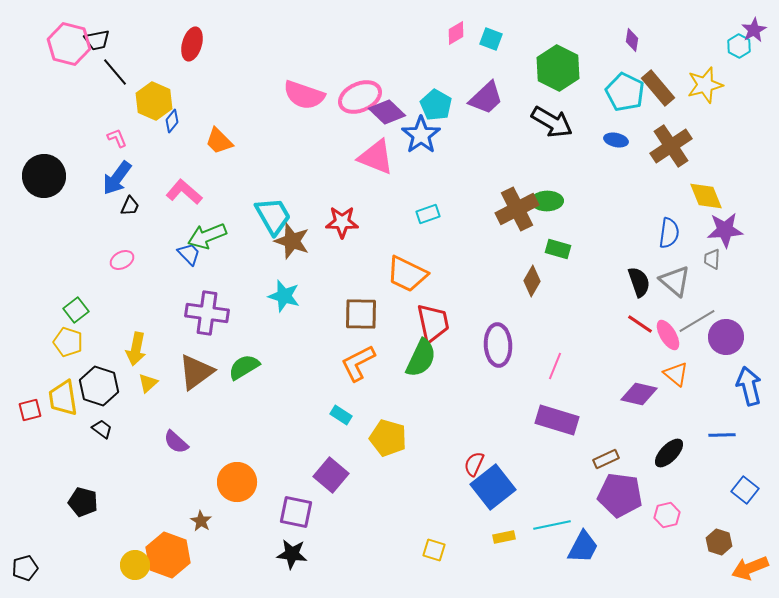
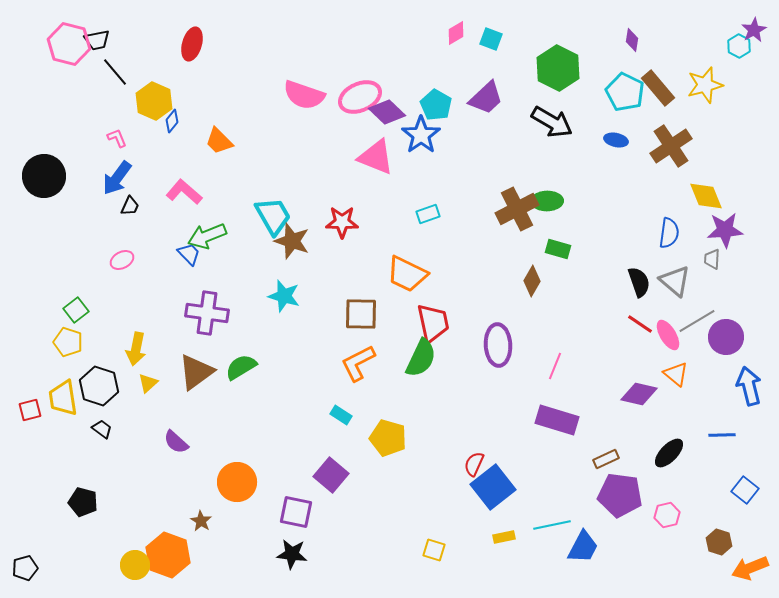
green semicircle at (244, 367): moved 3 px left
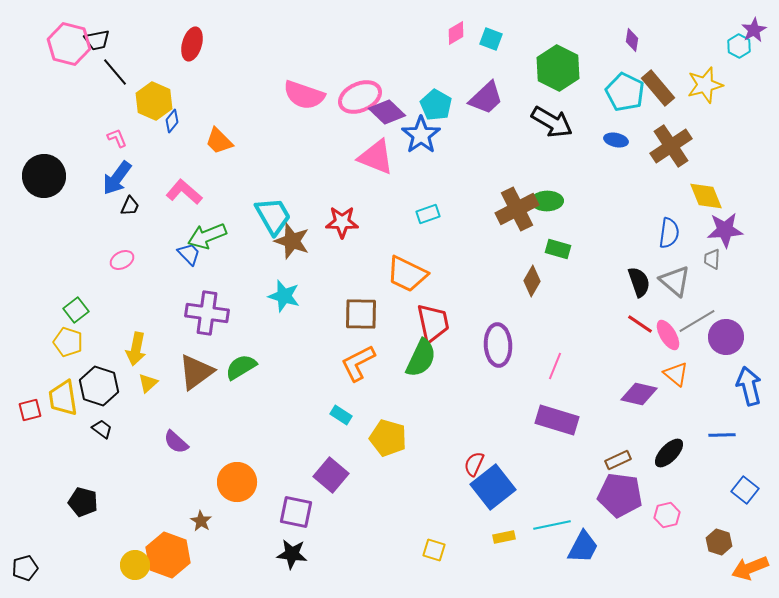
brown rectangle at (606, 459): moved 12 px right, 1 px down
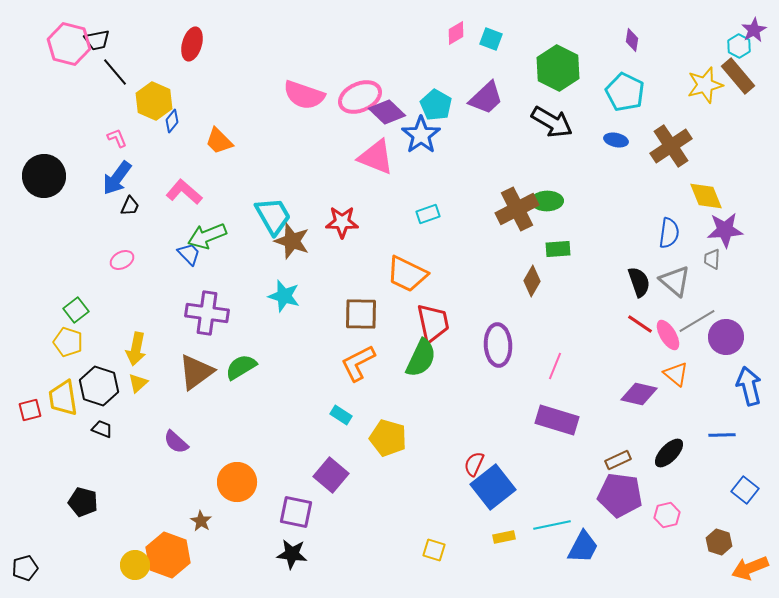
brown rectangle at (658, 88): moved 80 px right, 12 px up
green rectangle at (558, 249): rotated 20 degrees counterclockwise
yellow triangle at (148, 383): moved 10 px left
black trapezoid at (102, 429): rotated 15 degrees counterclockwise
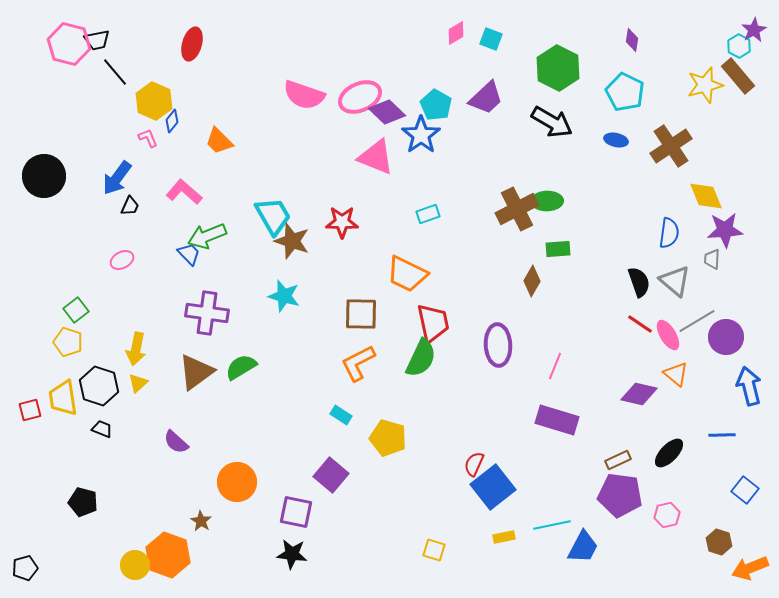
pink L-shape at (117, 138): moved 31 px right
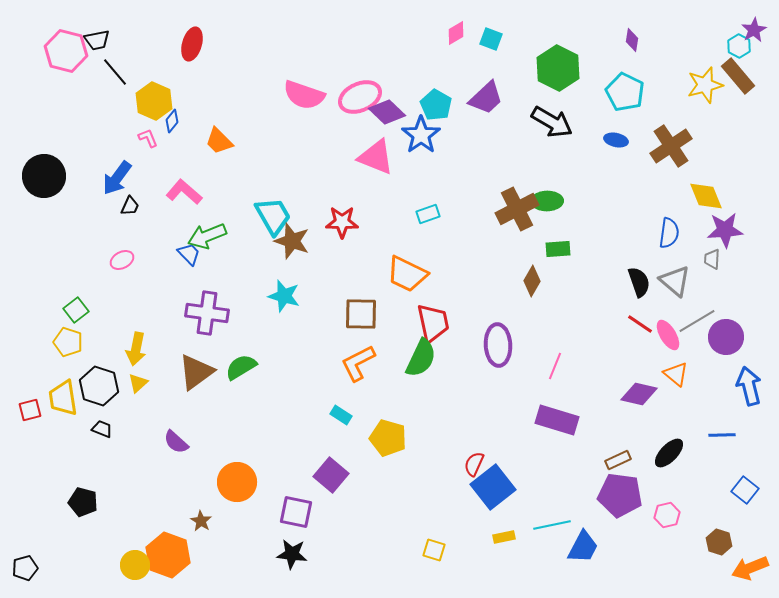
pink hexagon at (69, 44): moved 3 px left, 7 px down
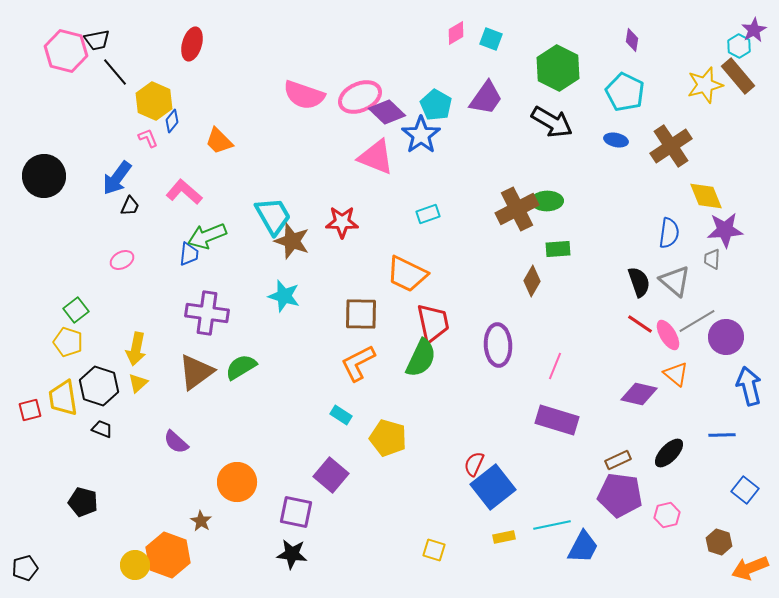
purple trapezoid at (486, 98): rotated 12 degrees counterclockwise
blue trapezoid at (189, 254): rotated 50 degrees clockwise
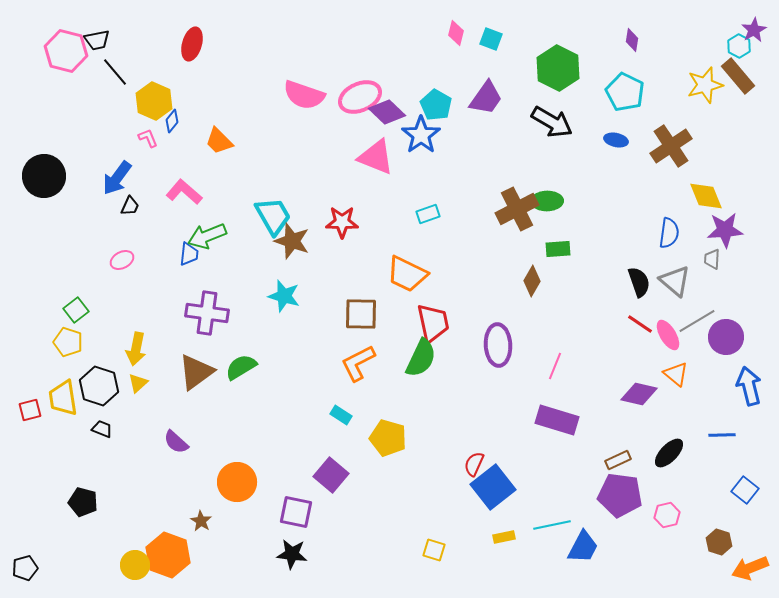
pink diamond at (456, 33): rotated 45 degrees counterclockwise
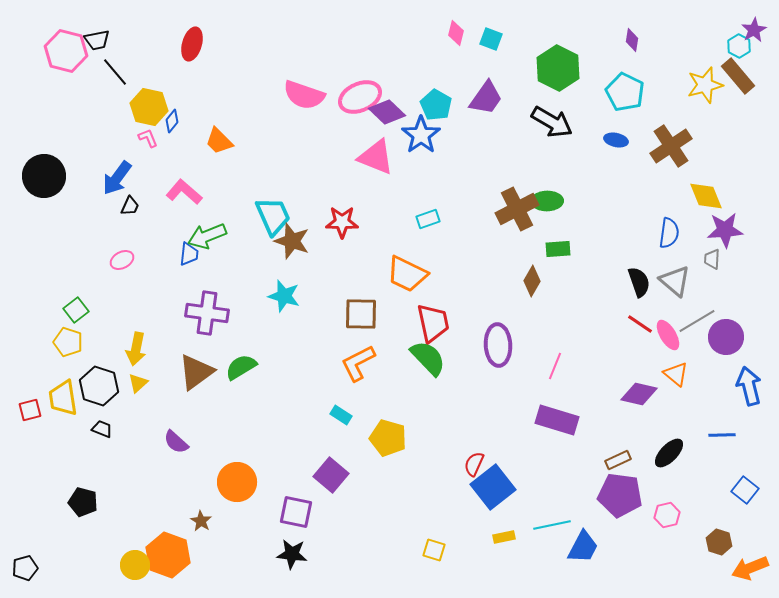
yellow hexagon at (154, 101): moved 5 px left, 6 px down; rotated 12 degrees counterclockwise
cyan rectangle at (428, 214): moved 5 px down
cyan trapezoid at (273, 216): rotated 6 degrees clockwise
green semicircle at (421, 358): moved 7 px right; rotated 69 degrees counterclockwise
